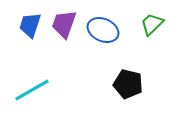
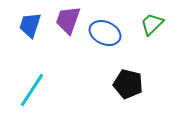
purple trapezoid: moved 4 px right, 4 px up
blue ellipse: moved 2 px right, 3 px down
cyan line: rotated 27 degrees counterclockwise
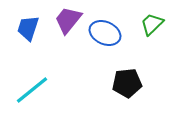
purple trapezoid: rotated 20 degrees clockwise
blue trapezoid: moved 2 px left, 3 px down
black pentagon: moved 1 px left, 1 px up; rotated 20 degrees counterclockwise
cyan line: rotated 18 degrees clockwise
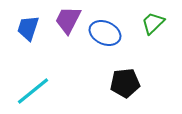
purple trapezoid: rotated 12 degrees counterclockwise
green trapezoid: moved 1 px right, 1 px up
black pentagon: moved 2 px left
cyan line: moved 1 px right, 1 px down
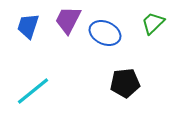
blue trapezoid: moved 2 px up
